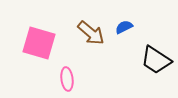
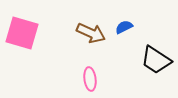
brown arrow: rotated 16 degrees counterclockwise
pink square: moved 17 px left, 10 px up
pink ellipse: moved 23 px right
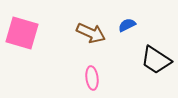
blue semicircle: moved 3 px right, 2 px up
pink ellipse: moved 2 px right, 1 px up
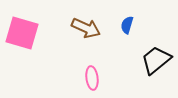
blue semicircle: rotated 48 degrees counterclockwise
brown arrow: moved 5 px left, 5 px up
black trapezoid: rotated 108 degrees clockwise
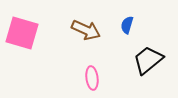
brown arrow: moved 2 px down
black trapezoid: moved 8 px left
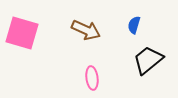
blue semicircle: moved 7 px right
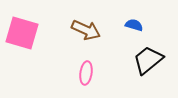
blue semicircle: rotated 90 degrees clockwise
pink ellipse: moved 6 px left, 5 px up; rotated 15 degrees clockwise
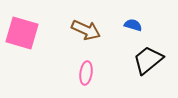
blue semicircle: moved 1 px left
